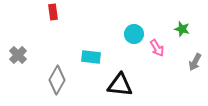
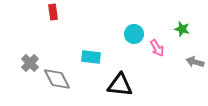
gray cross: moved 12 px right, 8 px down
gray arrow: rotated 78 degrees clockwise
gray diamond: moved 1 px up; rotated 56 degrees counterclockwise
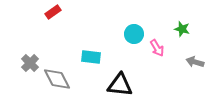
red rectangle: rotated 63 degrees clockwise
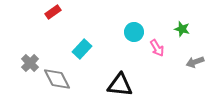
cyan circle: moved 2 px up
cyan rectangle: moved 9 px left, 8 px up; rotated 54 degrees counterclockwise
gray arrow: rotated 36 degrees counterclockwise
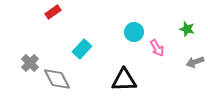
green star: moved 5 px right
black triangle: moved 4 px right, 5 px up; rotated 8 degrees counterclockwise
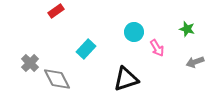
red rectangle: moved 3 px right, 1 px up
cyan rectangle: moved 4 px right
black triangle: moved 2 px right, 1 px up; rotated 16 degrees counterclockwise
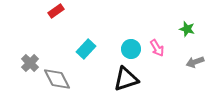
cyan circle: moved 3 px left, 17 px down
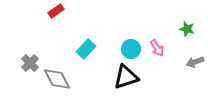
black triangle: moved 2 px up
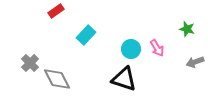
cyan rectangle: moved 14 px up
black triangle: moved 2 px left, 2 px down; rotated 36 degrees clockwise
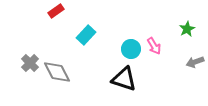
green star: rotated 28 degrees clockwise
pink arrow: moved 3 px left, 2 px up
gray diamond: moved 7 px up
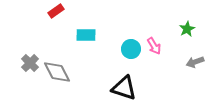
cyan rectangle: rotated 48 degrees clockwise
black triangle: moved 9 px down
